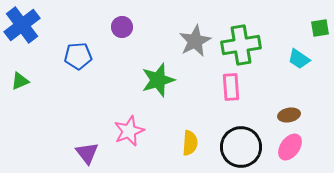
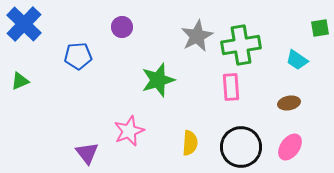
blue cross: moved 2 px right, 1 px up; rotated 9 degrees counterclockwise
gray star: moved 2 px right, 5 px up
cyan trapezoid: moved 2 px left, 1 px down
brown ellipse: moved 12 px up
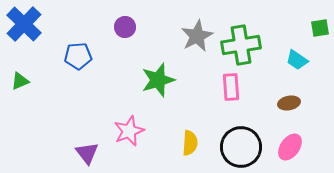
purple circle: moved 3 px right
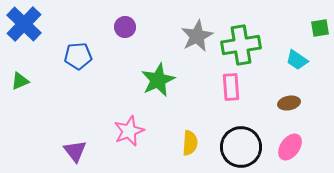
green star: rotated 8 degrees counterclockwise
purple triangle: moved 12 px left, 2 px up
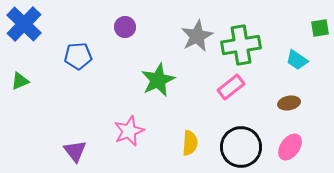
pink rectangle: rotated 56 degrees clockwise
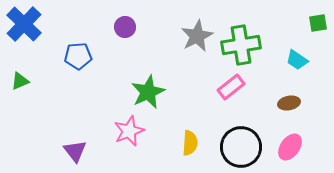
green square: moved 2 px left, 5 px up
green star: moved 10 px left, 12 px down
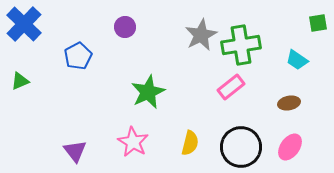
gray star: moved 4 px right, 1 px up
blue pentagon: rotated 24 degrees counterclockwise
pink star: moved 4 px right, 11 px down; rotated 20 degrees counterclockwise
yellow semicircle: rotated 10 degrees clockwise
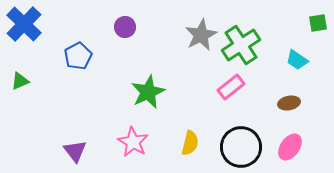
green cross: rotated 24 degrees counterclockwise
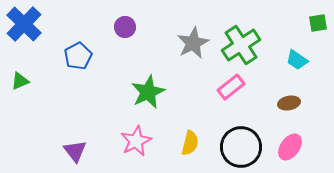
gray star: moved 8 px left, 8 px down
pink star: moved 3 px right, 1 px up; rotated 16 degrees clockwise
